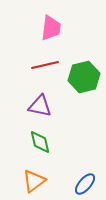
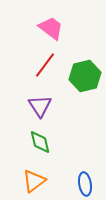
pink trapezoid: rotated 60 degrees counterclockwise
red line: rotated 40 degrees counterclockwise
green hexagon: moved 1 px right, 1 px up
purple triangle: rotated 45 degrees clockwise
blue ellipse: rotated 50 degrees counterclockwise
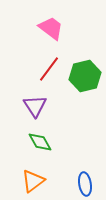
red line: moved 4 px right, 4 px down
purple triangle: moved 5 px left
green diamond: rotated 15 degrees counterclockwise
orange triangle: moved 1 px left
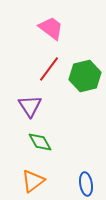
purple triangle: moved 5 px left
blue ellipse: moved 1 px right
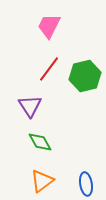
pink trapezoid: moved 2 px left, 2 px up; rotated 100 degrees counterclockwise
orange triangle: moved 9 px right
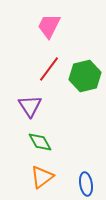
orange triangle: moved 4 px up
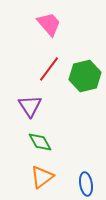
pink trapezoid: moved 2 px up; rotated 112 degrees clockwise
